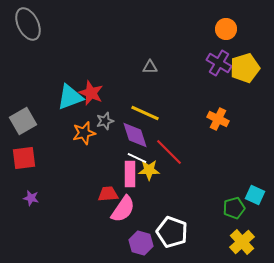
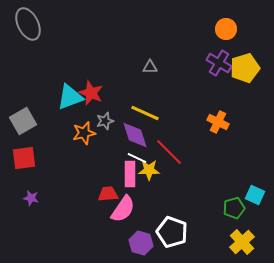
orange cross: moved 3 px down
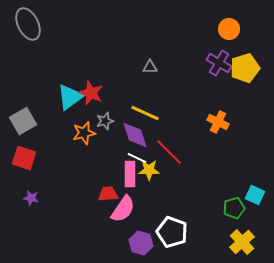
orange circle: moved 3 px right
cyan triangle: rotated 16 degrees counterclockwise
red square: rotated 25 degrees clockwise
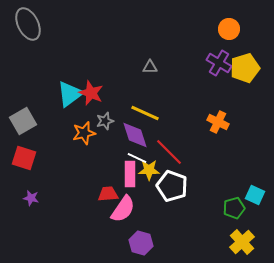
cyan triangle: moved 3 px up
white pentagon: moved 46 px up
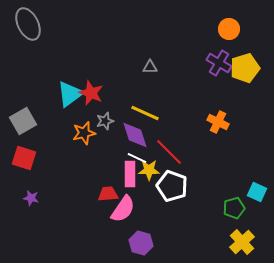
cyan square: moved 2 px right, 3 px up
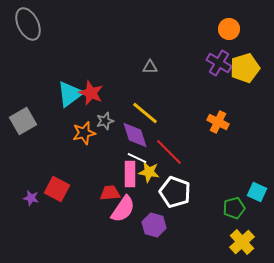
yellow line: rotated 16 degrees clockwise
red square: moved 33 px right, 31 px down; rotated 10 degrees clockwise
yellow star: moved 2 px down; rotated 10 degrees clockwise
white pentagon: moved 3 px right, 6 px down
red trapezoid: moved 2 px right, 1 px up
purple hexagon: moved 13 px right, 18 px up
